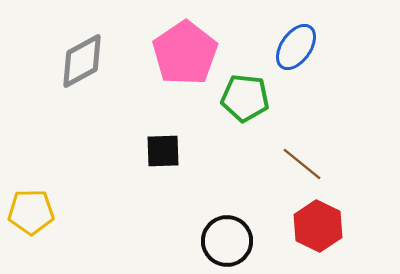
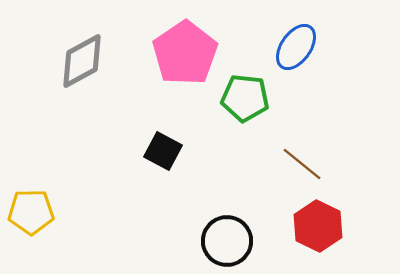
black square: rotated 30 degrees clockwise
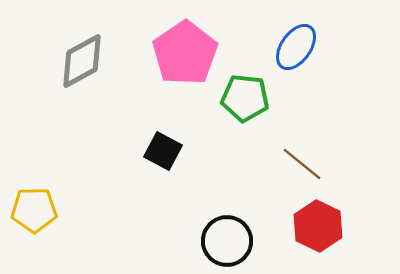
yellow pentagon: moved 3 px right, 2 px up
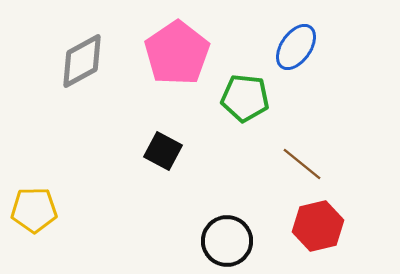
pink pentagon: moved 8 px left
red hexagon: rotated 21 degrees clockwise
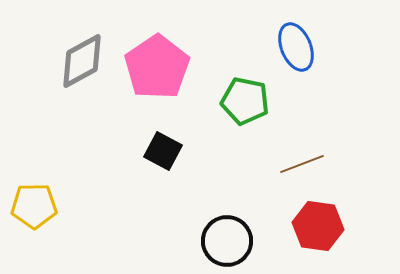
blue ellipse: rotated 57 degrees counterclockwise
pink pentagon: moved 20 px left, 14 px down
green pentagon: moved 3 px down; rotated 6 degrees clockwise
brown line: rotated 60 degrees counterclockwise
yellow pentagon: moved 4 px up
red hexagon: rotated 21 degrees clockwise
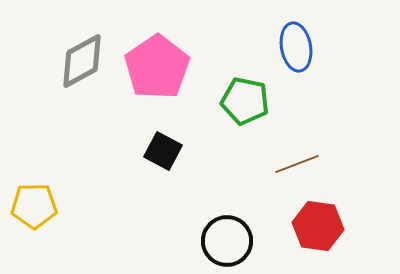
blue ellipse: rotated 12 degrees clockwise
brown line: moved 5 px left
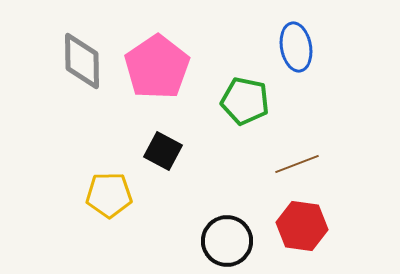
gray diamond: rotated 62 degrees counterclockwise
yellow pentagon: moved 75 px right, 11 px up
red hexagon: moved 16 px left
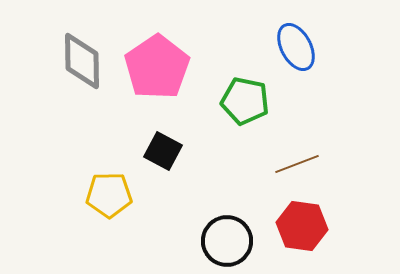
blue ellipse: rotated 18 degrees counterclockwise
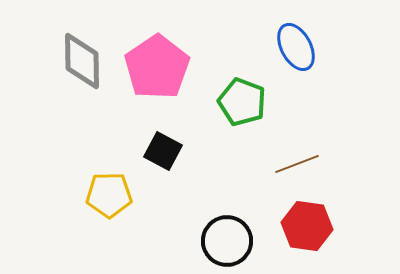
green pentagon: moved 3 px left, 1 px down; rotated 9 degrees clockwise
red hexagon: moved 5 px right
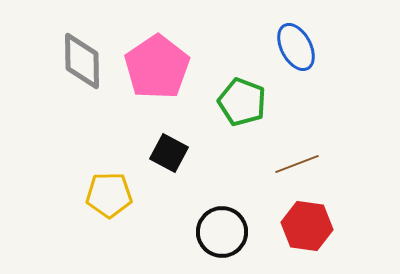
black square: moved 6 px right, 2 px down
black circle: moved 5 px left, 9 px up
